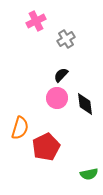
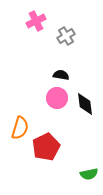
gray cross: moved 3 px up
black semicircle: rotated 56 degrees clockwise
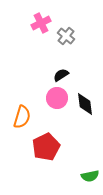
pink cross: moved 5 px right, 2 px down
gray cross: rotated 18 degrees counterclockwise
black semicircle: rotated 42 degrees counterclockwise
orange semicircle: moved 2 px right, 11 px up
green semicircle: moved 1 px right, 2 px down
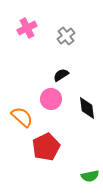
pink cross: moved 14 px left, 5 px down
gray cross: rotated 12 degrees clockwise
pink circle: moved 6 px left, 1 px down
black diamond: moved 2 px right, 4 px down
orange semicircle: rotated 65 degrees counterclockwise
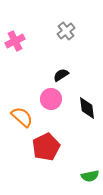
pink cross: moved 12 px left, 13 px down
gray cross: moved 5 px up
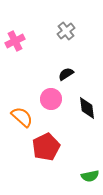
black semicircle: moved 5 px right, 1 px up
